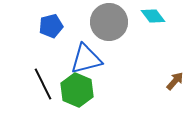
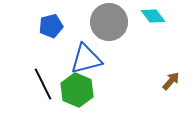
brown arrow: moved 4 px left
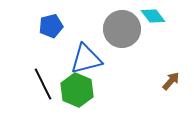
gray circle: moved 13 px right, 7 px down
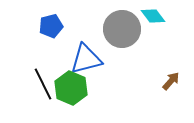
green hexagon: moved 6 px left, 2 px up
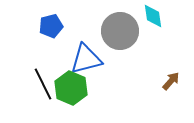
cyan diamond: rotated 30 degrees clockwise
gray circle: moved 2 px left, 2 px down
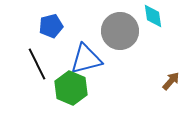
black line: moved 6 px left, 20 px up
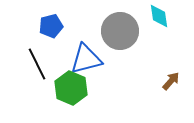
cyan diamond: moved 6 px right
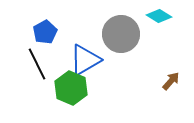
cyan diamond: rotated 50 degrees counterclockwise
blue pentagon: moved 6 px left, 6 px down; rotated 15 degrees counterclockwise
gray circle: moved 1 px right, 3 px down
blue triangle: moved 1 px left, 1 px down; rotated 16 degrees counterclockwise
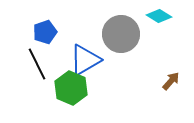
blue pentagon: rotated 10 degrees clockwise
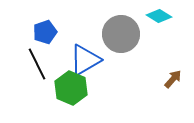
brown arrow: moved 2 px right, 2 px up
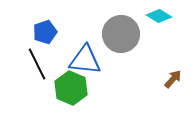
blue triangle: rotated 36 degrees clockwise
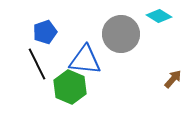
green hexagon: moved 1 px left, 1 px up
